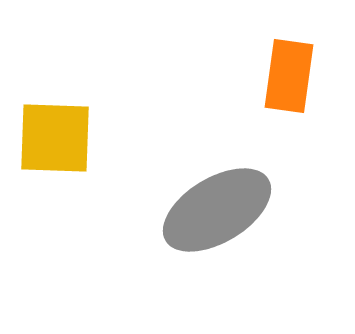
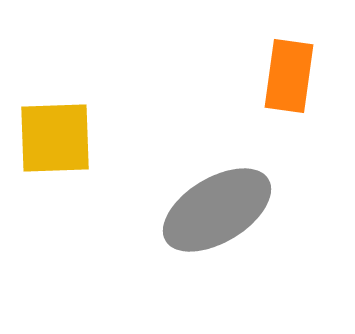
yellow square: rotated 4 degrees counterclockwise
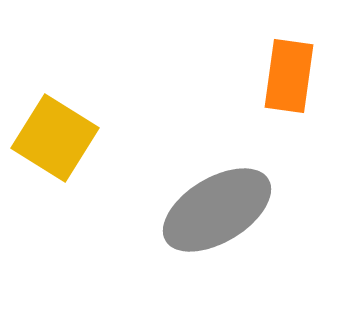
yellow square: rotated 34 degrees clockwise
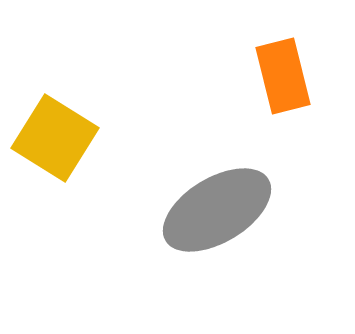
orange rectangle: moved 6 px left; rotated 22 degrees counterclockwise
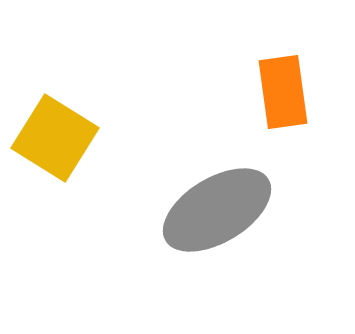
orange rectangle: moved 16 px down; rotated 6 degrees clockwise
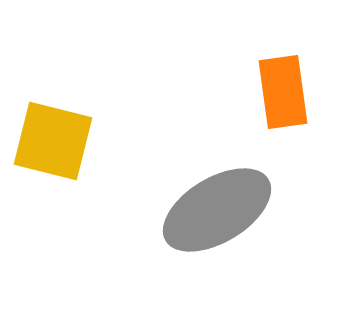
yellow square: moved 2 px left, 3 px down; rotated 18 degrees counterclockwise
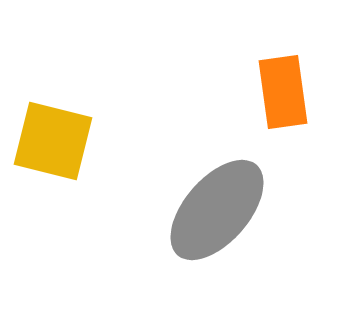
gray ellipse: rotated 18 degrees counterclockwise
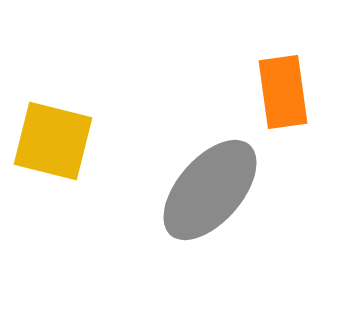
gray ellipse: moved 7 px left, 20 px up
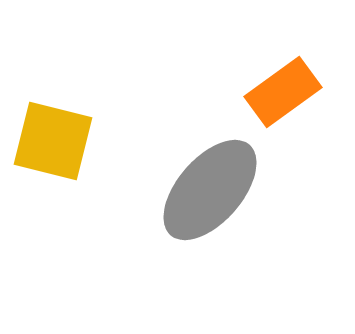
orange rectangle: rotated 62 degrees clockwise
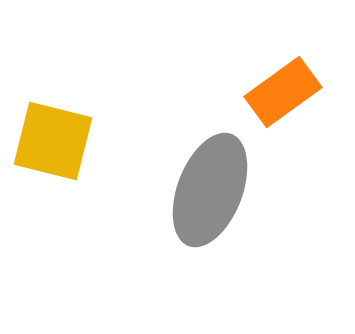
gray ellipse: rotated 20 degrees counterclockwise
